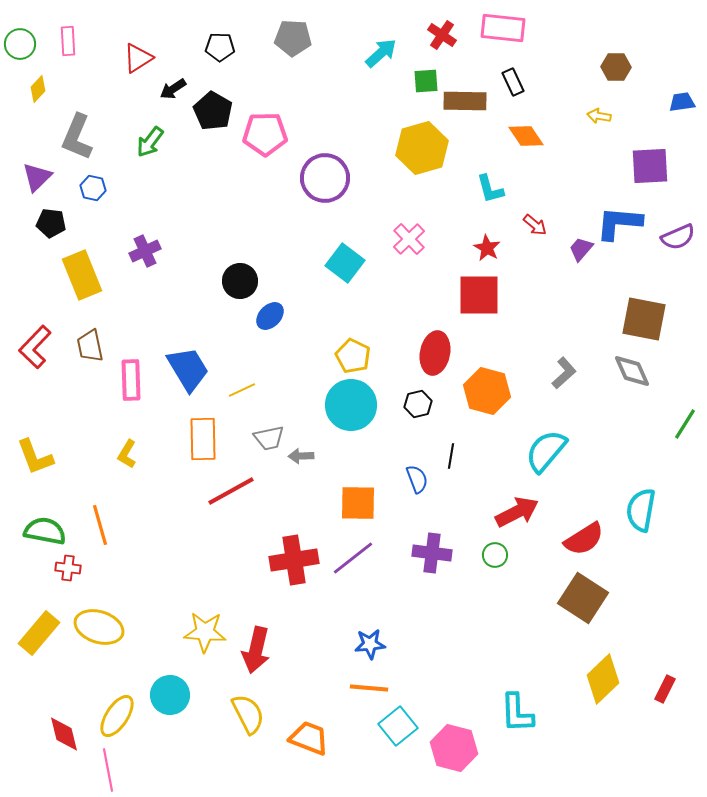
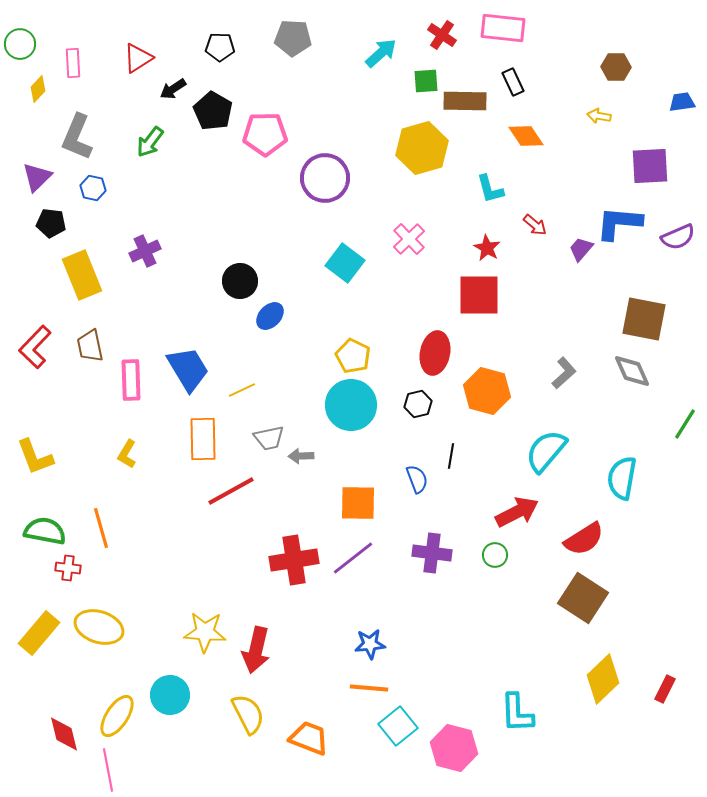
pink rectangle at (68, 41): moved 5 px right, 22 px down
cyan semicircle at (641, 510): moved 19 px left, 32 px up
orange line at (100, 525): moved 1 px right, 3 px down
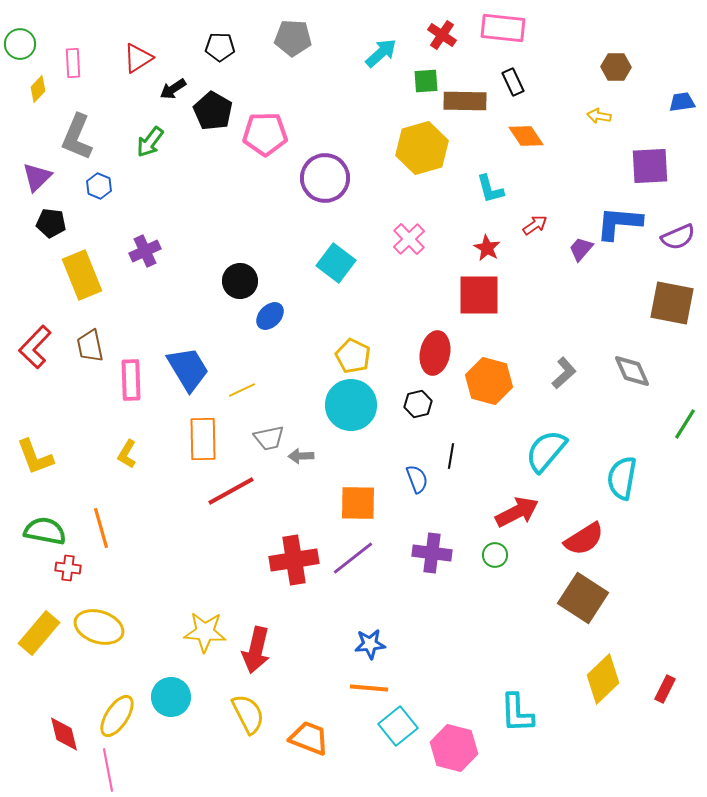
blue hexagon at (93, 188): moved 6 px right, 2 px up; rotated 10 degrees clockwise
red arrow at (535, 225): rotated 75 degrees counterclockwise
cyan square at (345, 263): moved 9 px left
brown square at (644, 319): moved 28 px right, 16 px up
orange hexagon at (487, 391): moved 2 px right, 10 px up
cyan circle at (170, 695): moved 1 px right, 2 px down
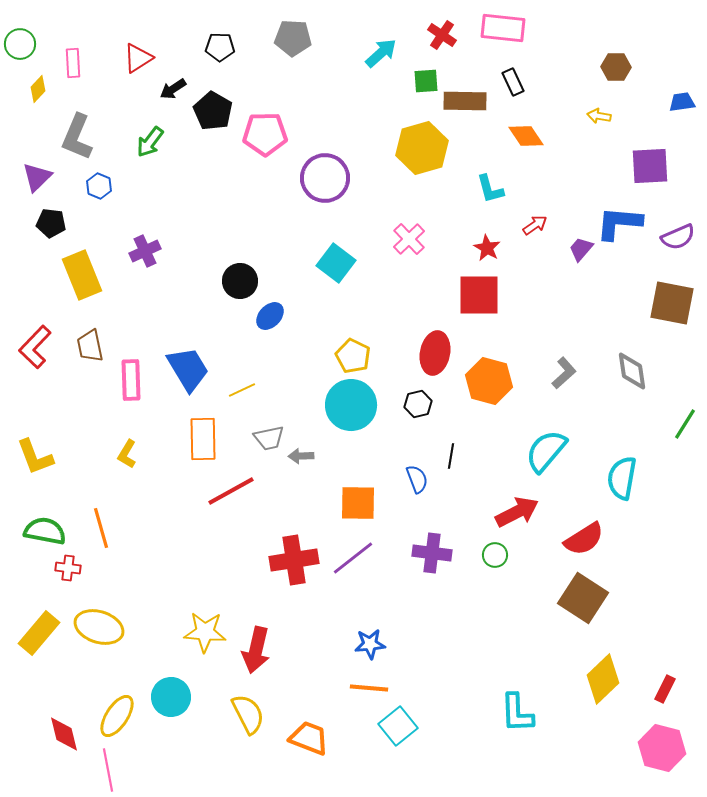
gray diamond at (632, 371): rotated 15 degrees clockwise
pink hexagon at (454, 748): moved 208 px right
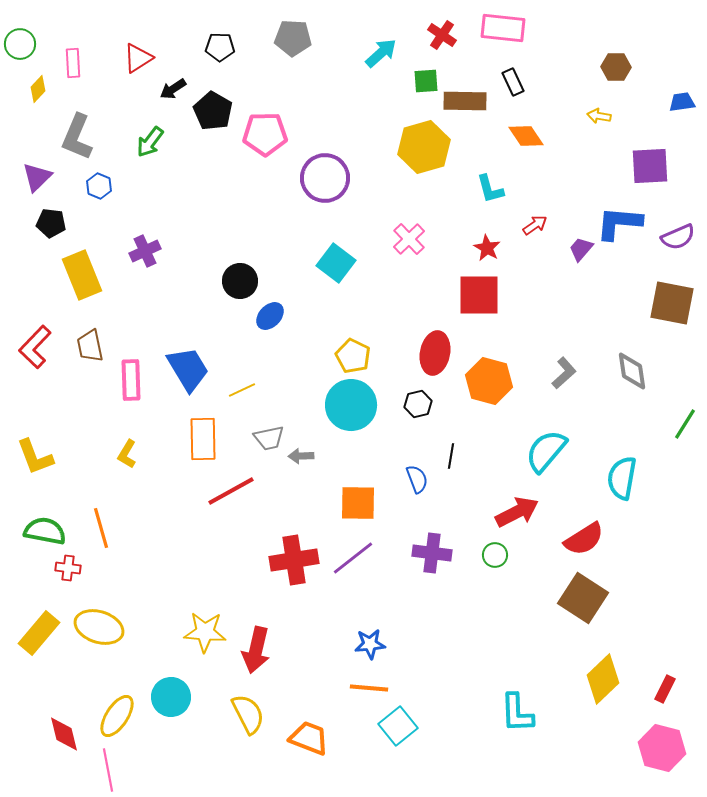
yellow hexagon at (422, 148): moved 2 px right, 1 px up
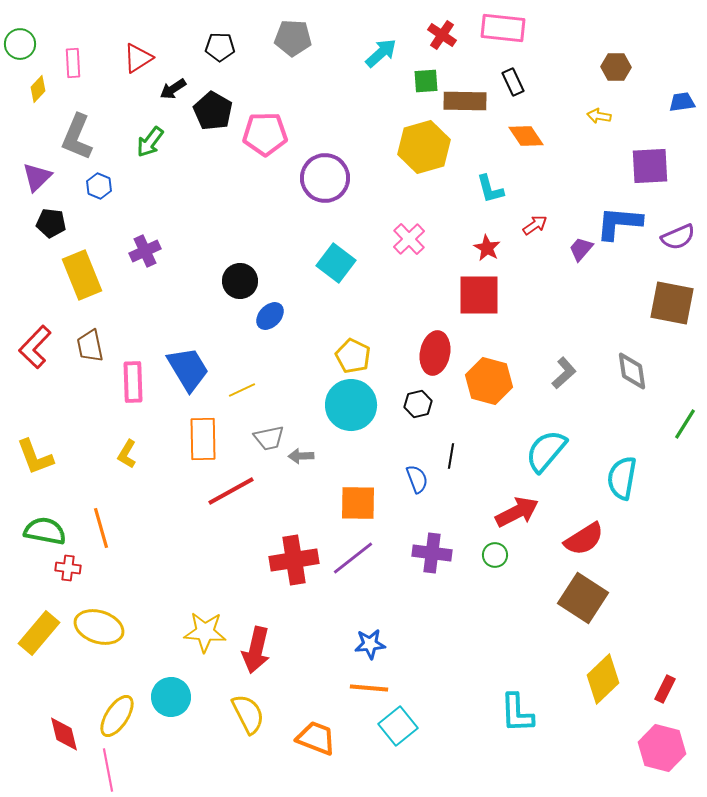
pink rectangle at (131, 380): moved 2 px right, 2 px down
orange trapezoid at (309, 738): moved 7 px right
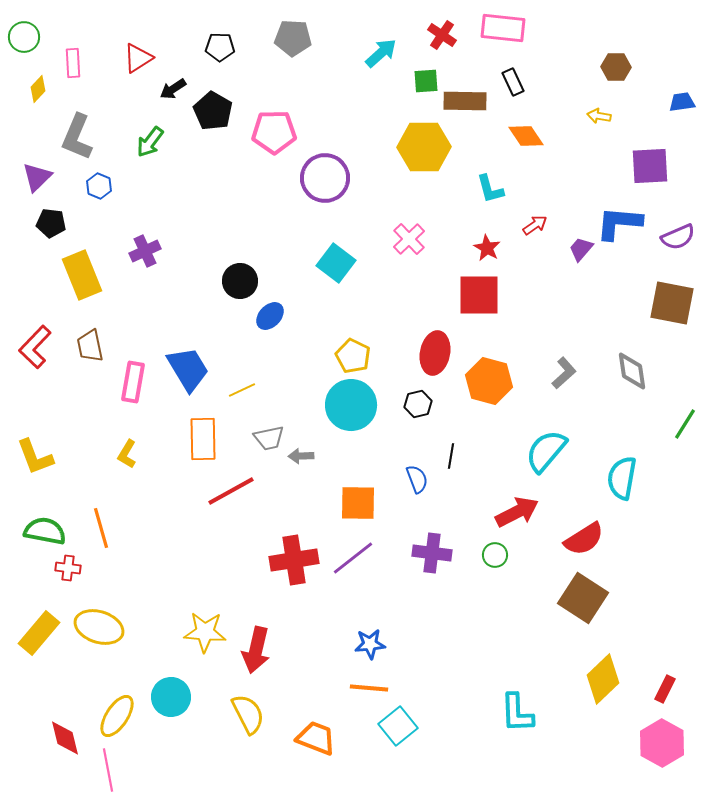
green circle at (20, 44): moved 4 px right, 7 px up
pink pentagon at (265, 134): moved 9 px right, 2 px up
yellow hexagon at (424, 147): rotated 15 degrees clockwise
pink rectangle at (133, 382): rotated 12 degrees clockwise
red diamond at (64, 734): moved 1 px right, 4 px down
pink hexagon at (662, 748): moved 5 px up; rotated 15 degrees clockwise
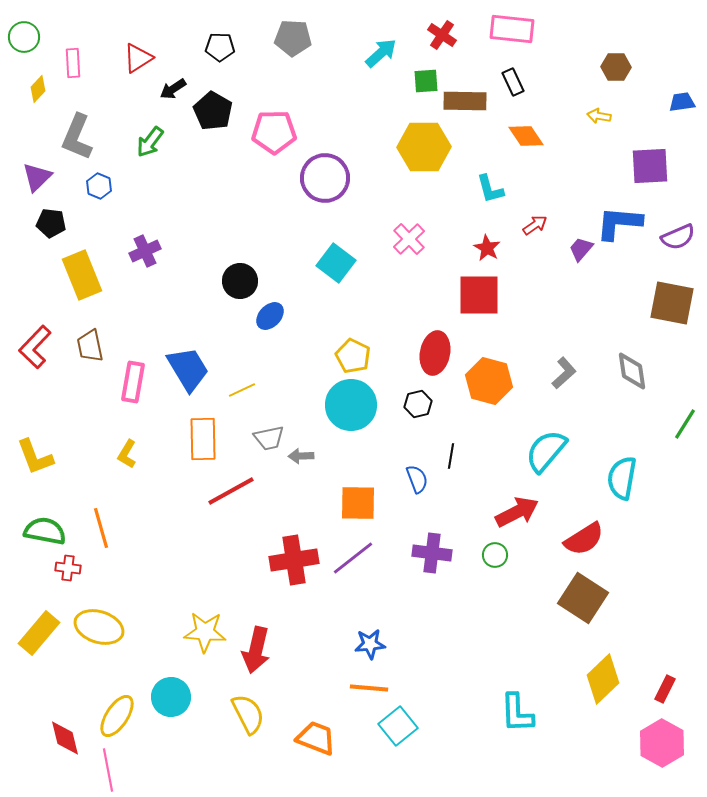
pink rectangle at (503, 28): moved 9 px right, 1 px down
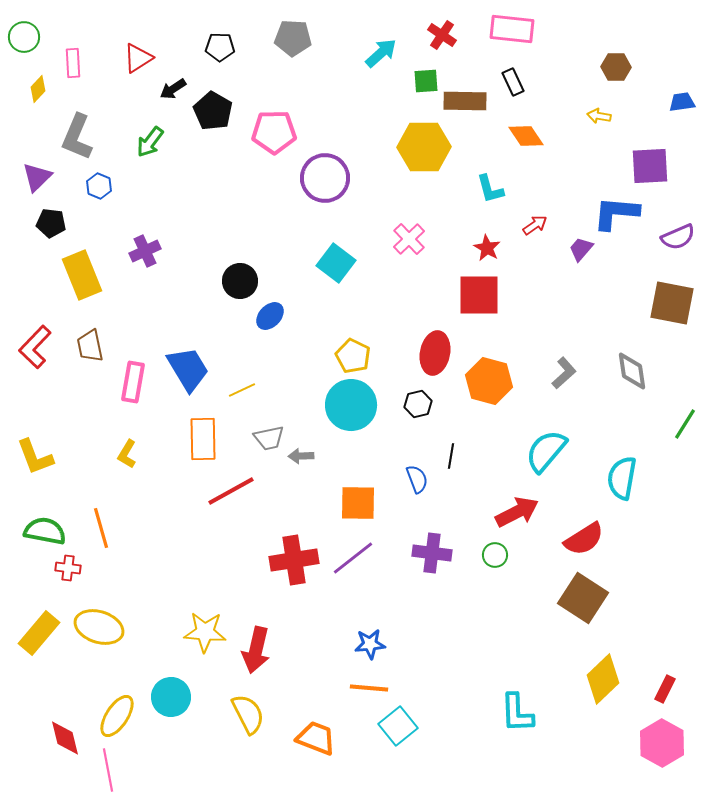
blue L-shape at (619, 223): moved 3 px left, 10 px up
